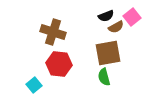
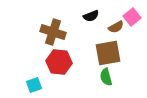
black semicircle: moved 15 px left
red hexagon: moved 2 px up
green semicircle: moved 2 px right
cyan square: rotated 21 degrees clockwise
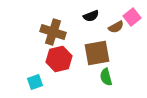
brown square: moved 11 px left
red hexagon: moved 3 px up; rotated 20 degrees counterclockwise
cyan square: moved 1 px right, 3 px up
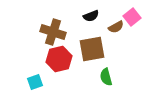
brown square: moved 5 px left, 4 px up
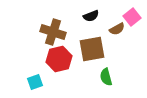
brown semicircle: moved 1 px right, 2 px down
